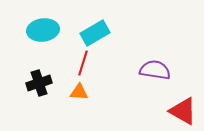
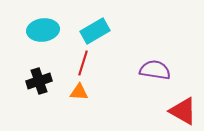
cyan rectangle: moved 2 px up
black cross: moved 2 px up
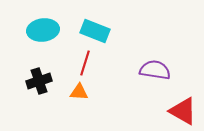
cyan rectangle: rotated 52 degrees clockwise
red line: moved 2 px right
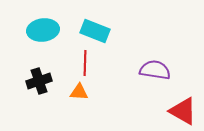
red line: rotated 15 degrees counterclockwise
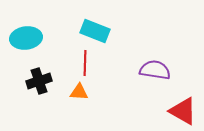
cyan ellipse: moved 17 px left, 8 px down
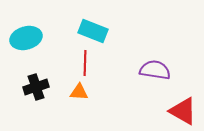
cyan rectangle: moved 2 px left
cyan ellipse: rotated 8 degrees counterclockwise
black cross: moved 3 px left, 6 px down
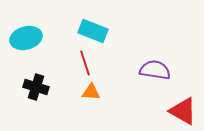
red line: rotated 20 degrees counterclockwise
black cross: rotated 35 degrees clockwise
orange triangle: moved 12 px right
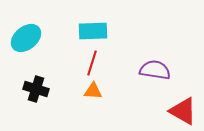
cyan rectangle: rotated 24 degrees counterclockwise
cyan ellipse: rotated 24 degrees counterclockwise
red line: moved 7 px right; rotated 35 degrees clockwise
black cross: moved 2 px down
orange triangle: moved 2 px right, 1 px up
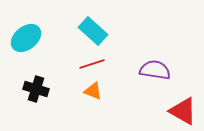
cyan rectangle: rotated 44 degrees clockwise
red line: moved 1 px down; rotated 55 degrees clockwise
orange triangle: rotated 18 degrees clockwise
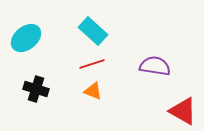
purple semicircle: moved 4 px up
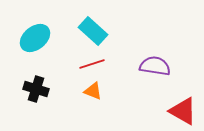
cyan ellipse: moved 9 px right
